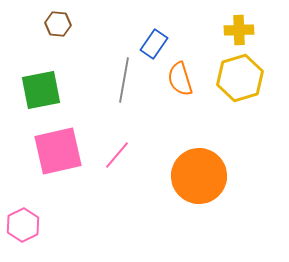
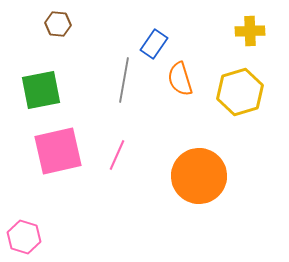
yellow cross: moved 11 px right, 1 px down
yellow hexagon: moved 14 px down
pink line: rotated 16 degrees counterclockwise
pink hexagon: moved 1 px right, 12 px down; rotated 16 degrees counterclockwise
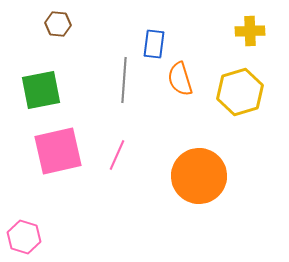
blue rectangle: rotated 28 degrees counterclockwise
gray line: rotated 6 degrees counterclockwise
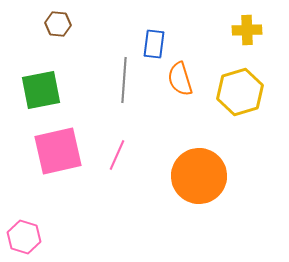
yellow cross: moved 3 px left, 1 px up
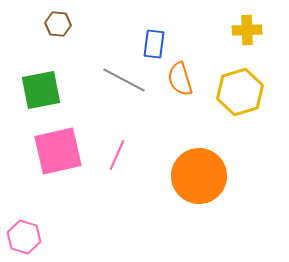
gray line: rotated 66 degrees counterclockwise
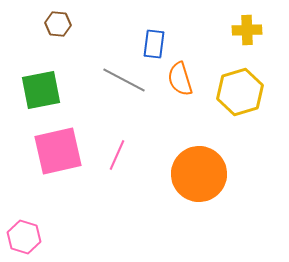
orange circle: moved 2 px up
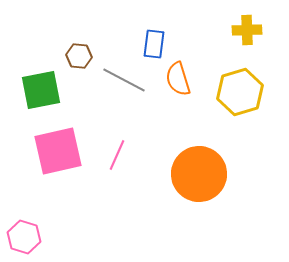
brown hexagon: moved 21 px right, 32 px down
orange semicircle: moved 2 px left
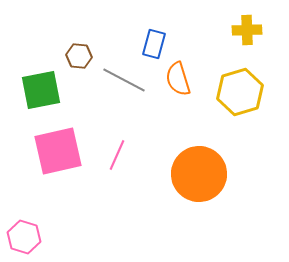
blue rectangle: rotated 8 degrees clockwise
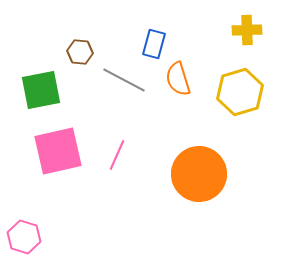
brown hexagon: moved 1 px right, 4 px up
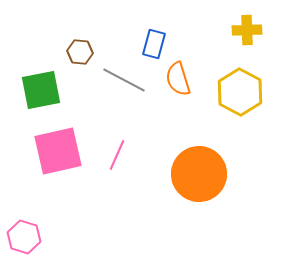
yellow hexagon: rotated 15 degrees counterclockwise
